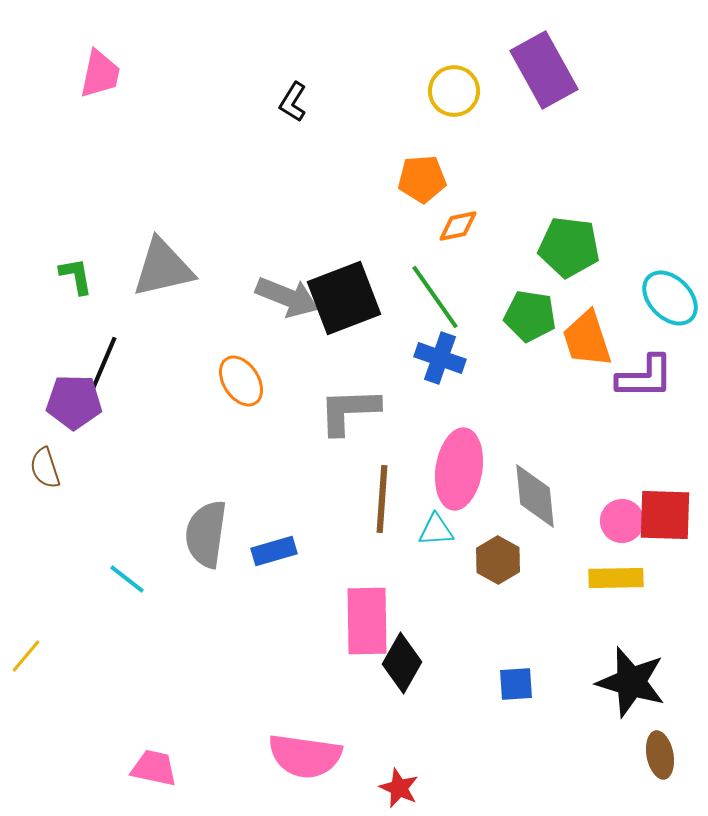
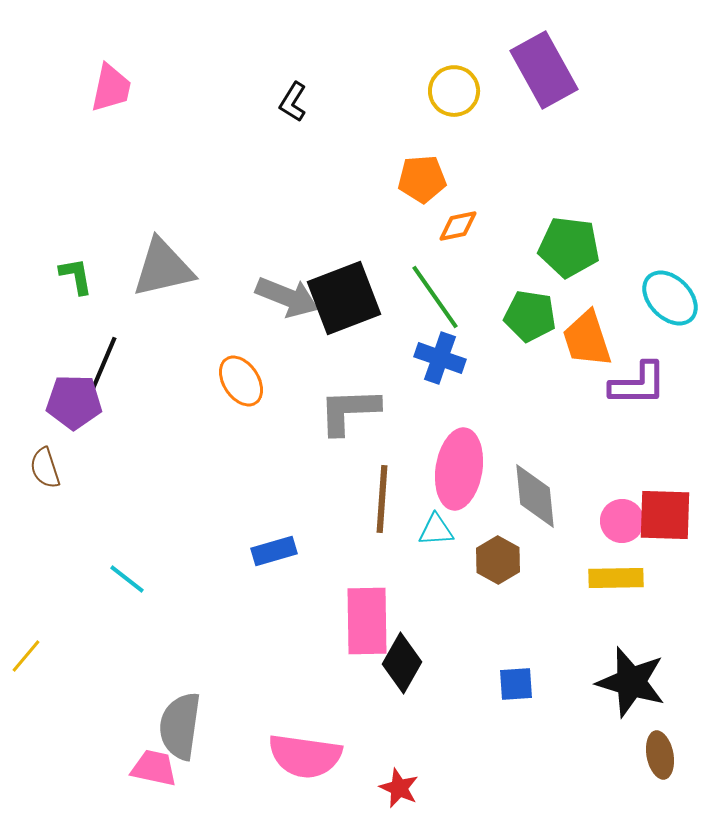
pink trapezoid at (100, 74): moved 11 px right, 14 px down
purple L-shape at (645, 377): moved 7 px left, 7 px down
gray semicircle at (206, 534): moved 26 px left, 192 px down
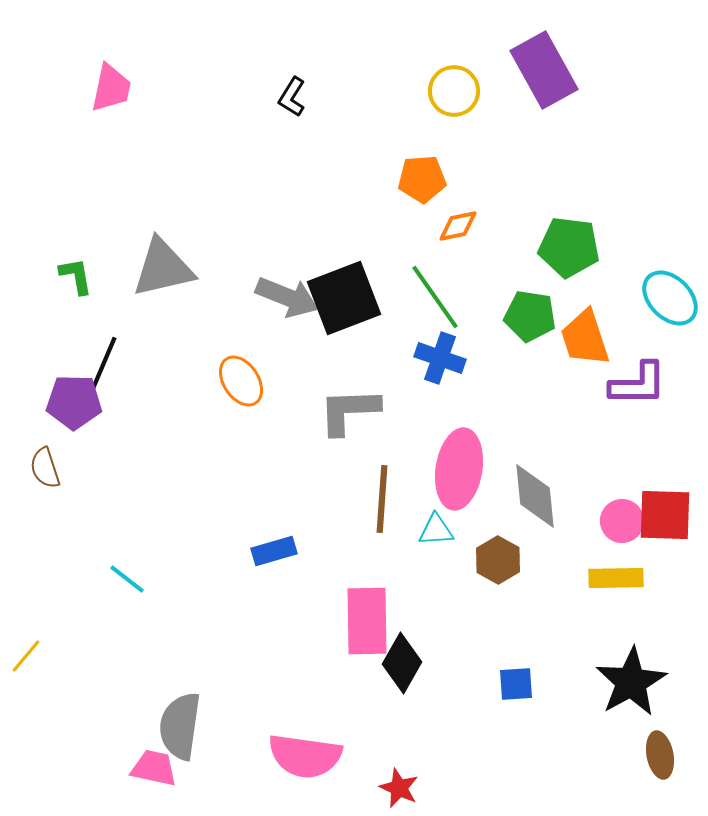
black L-shape at (293, 102): moved 1 px left, 5 px up
orange trapezoid at (587, 339): moved 2 px left, 1 px up
black star at (631, 682): rotated 26 degrees clockwise
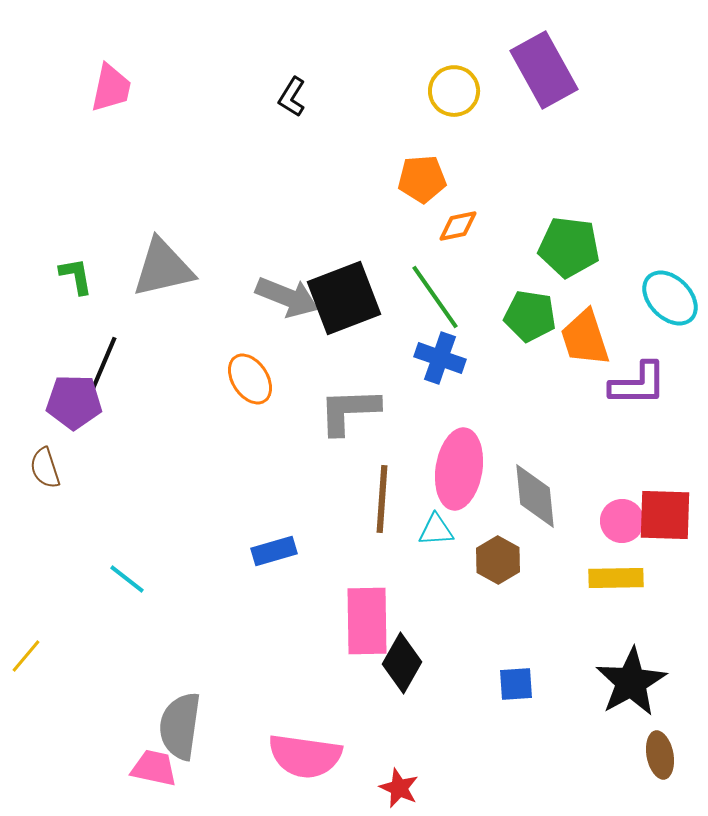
orange ellipse at (241, 381): moved 9 px right, 2 px up
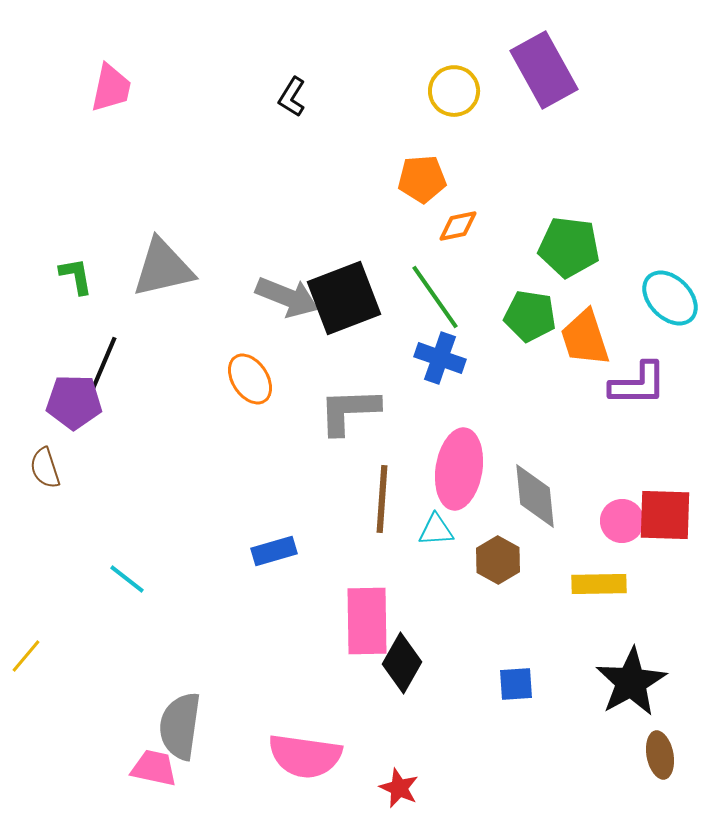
yellow rectangle at (616, 578): moved 17 px left, 6 px down
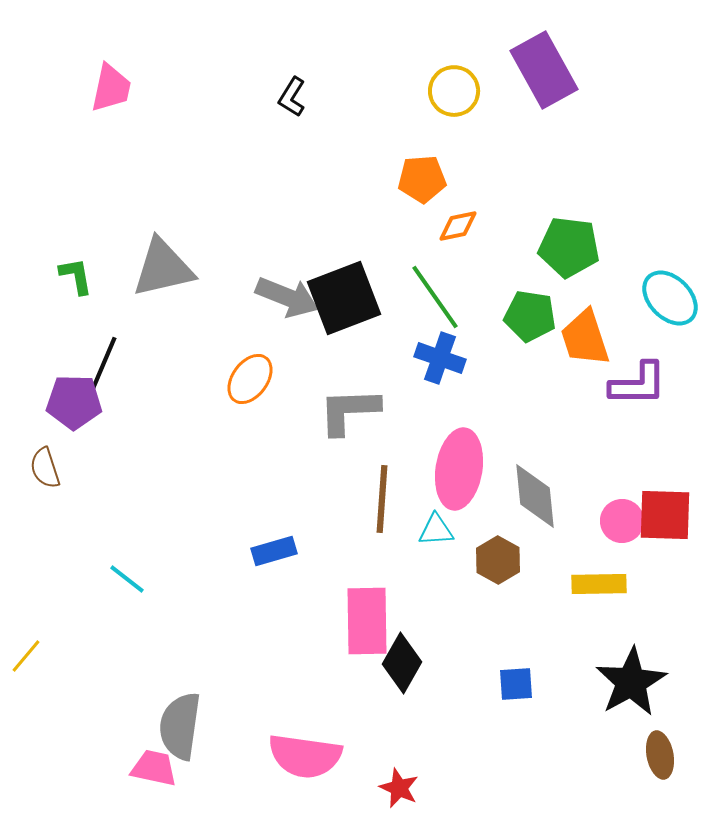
orange ellipse at (250, 379): rotated 69 degrees clockwise
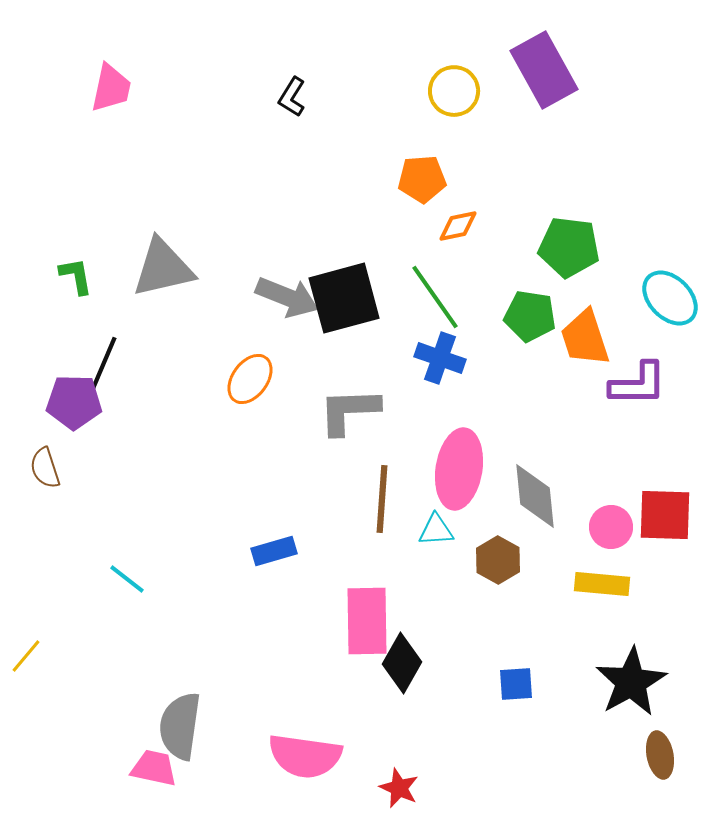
black square at (344, 298): rotated 6 degrees clockwise
pink circle at (622, 521): moved 11 px left, 6 px down
yellow rectangle at (599, 584): moved 3 px right; rotated 6 degrees clockwise
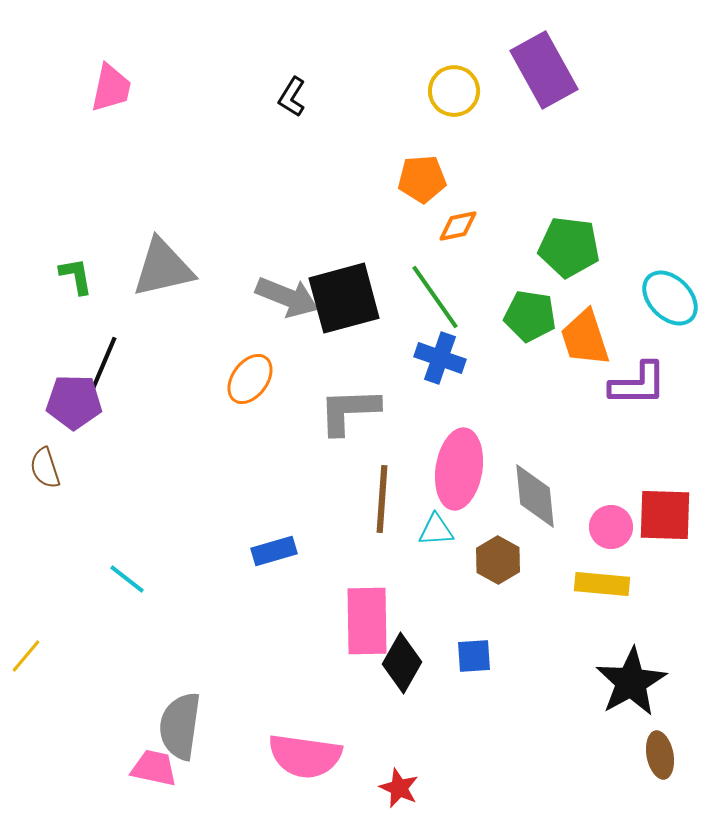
blue square at (516, 684): moved 42 px left, 28 px up
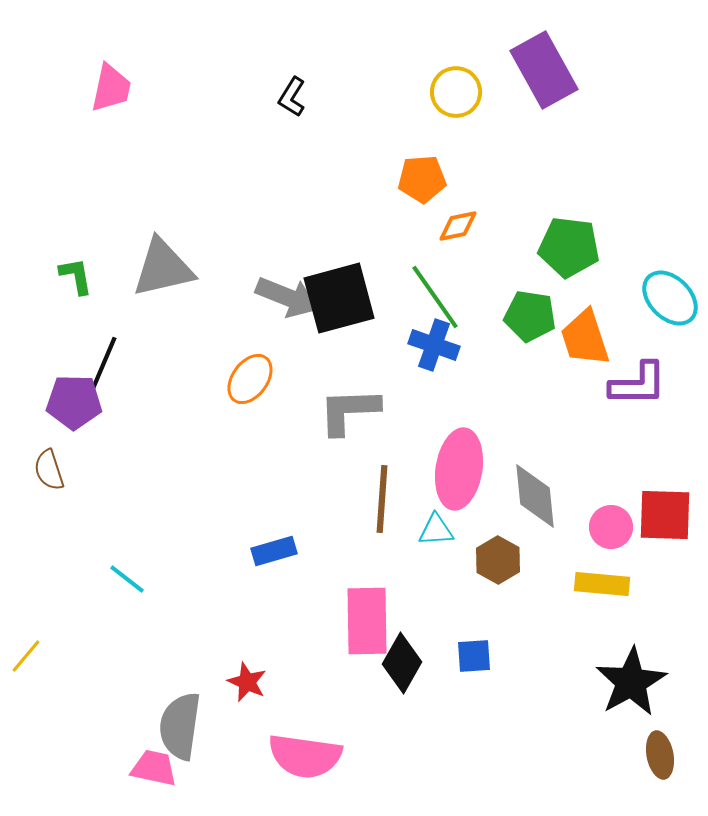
yellow circle at (454, 91): moved 2 px right, 1 px down
black square at (344, 298): moved 5 px left
blue cross at (440, 358): moved 6 px left, 13 px up
brown semicircle at (45, 468): moved 4 px right, 2 px down
red star at (399, 788): moved 152 px left, 106 px up
